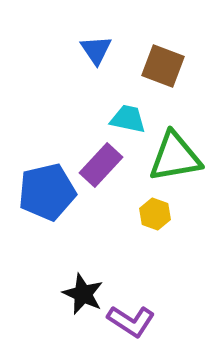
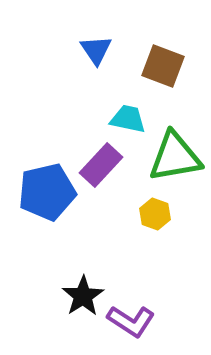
black star: moved 2 px down; rotated 15 degrees clockwise
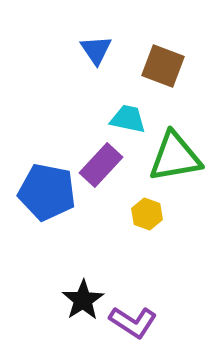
blue pentagon: rotated 24 degrees clockwise
yellow hexagon: moved 8 px left
black star: moved 4 px down
purple L-shape: moved 2 px right, 1 px down
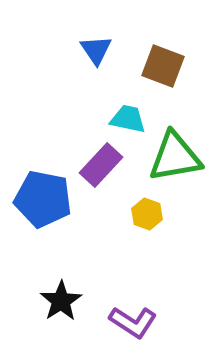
blue pentagon: moved 4 px left, 7 px down
black star: moved 22 px left, 1 px down
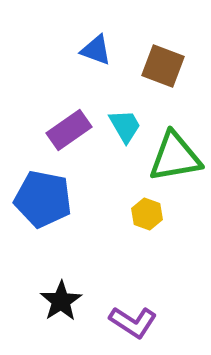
blue triangle: rotated 36 degrees counterclockwise
cyan trapezoid: moved 3 px left, 7 px down; rotated 48 degrees clockwise
purple rectangle: moved 32 px left, 35 px up; rotated 12 degrees clockwise
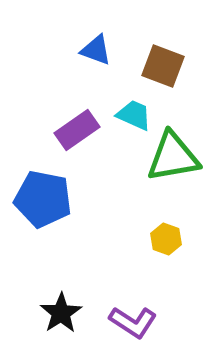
cyan trapezoid: moved 9 px right, 11 px up; rotated 36 degrees counterclockwise
purple rectangle: moved 8 px right
green triangle: moved 2 px left
yellow hexagon: moved 19 px right, 25 px down
black star: moved 12 px down
